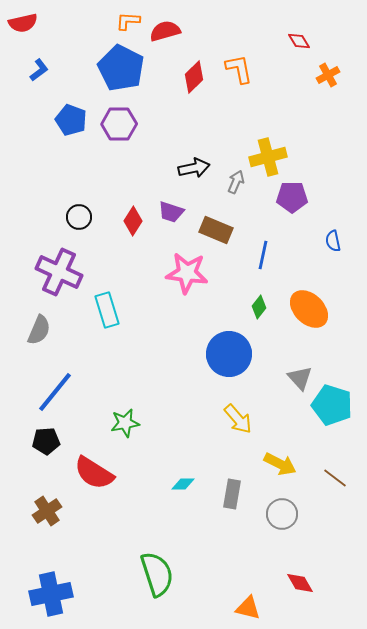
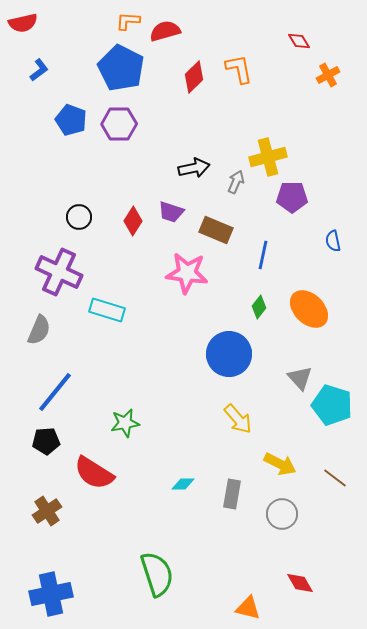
cyan rectangle at (107, 310): rotated 56 degrees counterclockwise
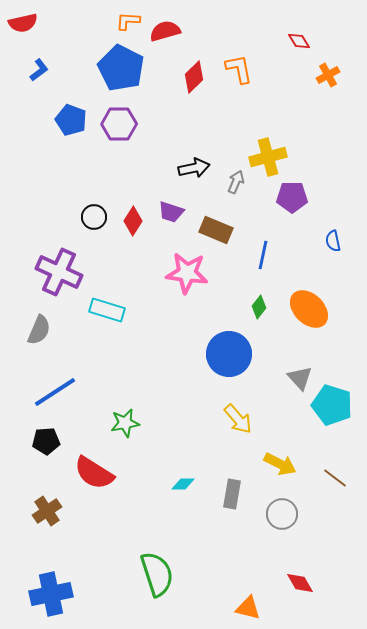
black circle at (79, 217): moved 15 px right
blue line at (55, 392): rotated 18 degrees clockwise
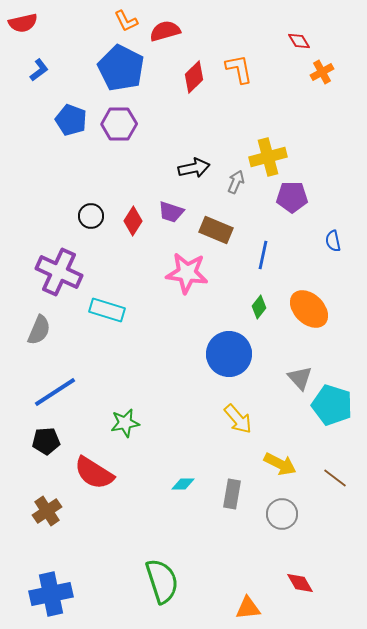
orange L-shape at (128, 21): moved 2 px left; rotated 120 degrees counterclockwise
orange cross at (328, 75): moved 6 px left, 3 px up
black circle at (94, 217): moved 3 px left, 1 px up
green semicircle at (157, 574): moved 5 px right, 7 px down
orange triangle at (248, 608): rotated 20 degrees counterclockwise
